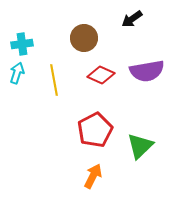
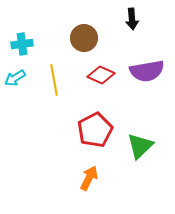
black arrow: rotated 60 degrees counterclockwise
cyan arrow: moved 2 px left, 5 px down; rotated 140 degrees counterclockwise
orange arrow: moved 4 px left, 2 px down
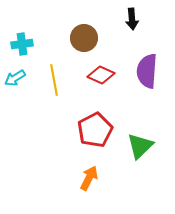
purple semicircle: rotated 104 degrees clockwise
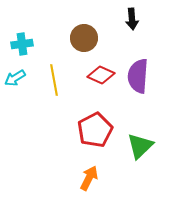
purple semicircle: moved 9 px left, 5 px down
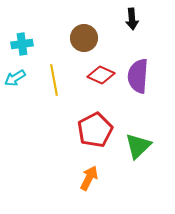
green triangle: moved 2 px left
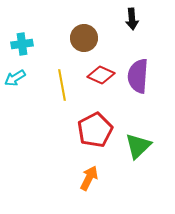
yellow line: moved 8 px right, 5 px down
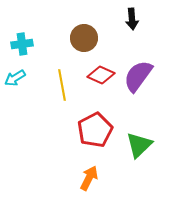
purple semicircle: rotated 32 degrees clockwise
green triangle: moved 1 px right, 1 px up
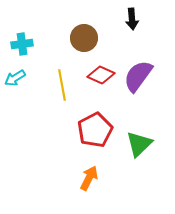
green triangle: moved 1 px up
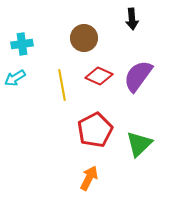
red diamond: moved 2 px left, 1 px down
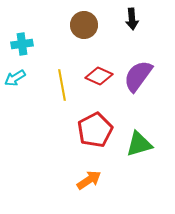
brown circle: moved 13 px up
green triangle: rotated 28 degrees clockwise
orange arrow: moved 2 px down; rotated 30 degrees clockwise
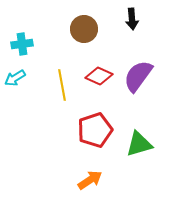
brown circle: moved 4 px down
red pentagon: rotated 8 degrees clockwise
orange arrow: moved 1 px right
